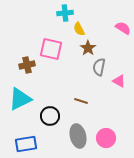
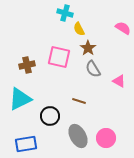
cyan cross: rotated 21 degrees clockwise
pink square: moved 8 px right, 8 px down
gray semicircle: moved 6 px left, 2 px down; rotated 42 degrees counterclockwise
brown line: moved 2 px left
gray ellipse: rotated 15 degrees counterclockwise
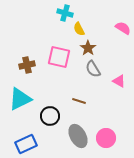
blue rectangle: rotated 15 degrees counterclockwise
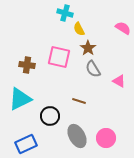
brown cross: rotated 21 degrees clockwise
gray ellipse: moved 1 px left
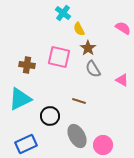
cyan cross: moved 2 px left; rotated 21 degrees clockwise
pink triangle: moved 3 px right, 1 px up
pink circle: moved 3 px left, 7 px down
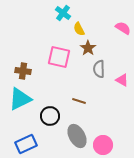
brown cross: moved 4 px left, 6 px down
gray semicircle: moved 6 px right; rotated 30 degrees clockwise
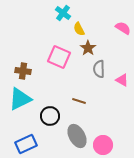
pink square: rotated 10 degrees clockwise
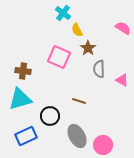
yellow semicircle: moved 2 px left, 1 px down
cyan triangle: rotated 10 degrees clockwise
blue rectangle: moved 8 px up
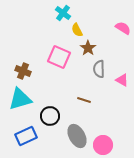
brown cross: rotated 14 degrees clockwise
brown line: moved 5 px right, 1 px up
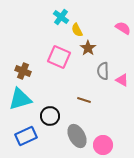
cyan cross: moved 2 px left, 4 px down
gray semicircle: moved 4 px right, 2 px down
